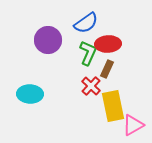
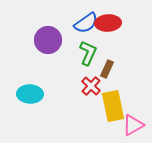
red ellipse: moved 21 px up
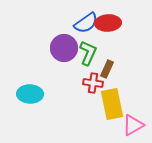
purple circle: moved 16 px right, 8 px down
red cross: moved 2 px right, 3 px up; rotated 36 degrees counterclockwise
yellow rectangle: moved 1 px left, 2 px up
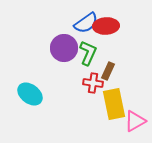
red ellipse: moved 2 px left, 3 px down
brown rectangle: moved 1 px right, 2 px down
cyan ellipse: rotated 35 degrees clockwise
yellow rectangle: moved 2 px right
pink triangle: moved 2 px right, 4 px up
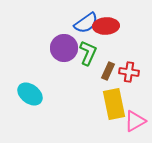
red cross: moved 36 px right, 11 px up
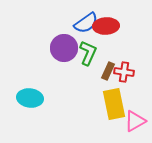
red cross: moved 5 px left
cyan ellipse: moved 4 px down; rotated 30 degrees counterclockwise
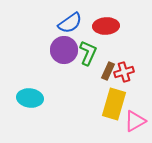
blue semicircle: moved 16 px left
purple circle: moved 2 px down
red cross: rotated 24 degrees counterclockwise
yellow rectangle: rotated 28 degrees clockwise
